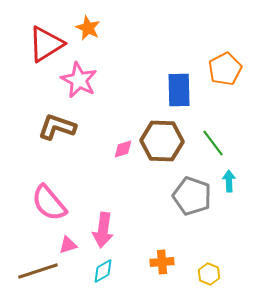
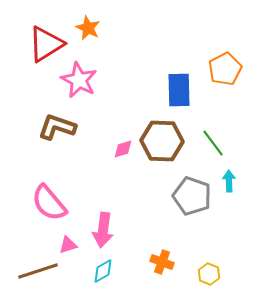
orange cross: rotated 25 degrees clockwise
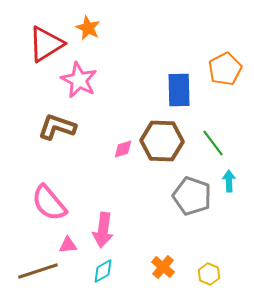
pink triangle: rotated 12 degrees clockwise
orange cross: moved 1 px right, 5 px down; rotated 20 degrees clockwise
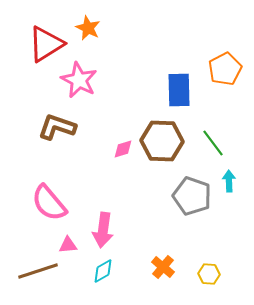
yellow hexagon: rotated 20 degrees counterclockwise
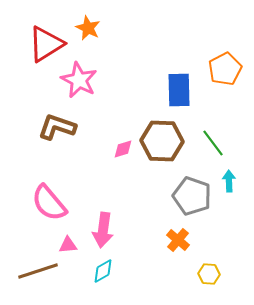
orange cross: moved 15 px right, 27 px up
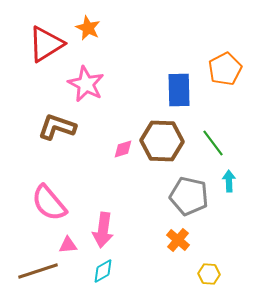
pink star: moved 7 px right, 4 px down
gray pentagon: moved 3 px left; rotated 6 degrees counterclockwise
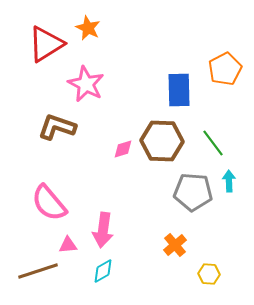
gray pentagon: moved 4 px right, 4 px up; rotated 9 degrees counterclockwise
orange cross: moved 3 px left, 5 px down; rotated 10 degrees clockwise
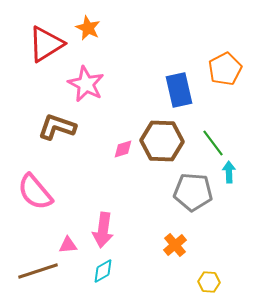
blue rectangle: rotated 12 degrees counterclockwise
cyan arrow: moved 9 px up
pink semicircle: moved 14 px left, 11 px up
yellow hexagon: moved 8 px down
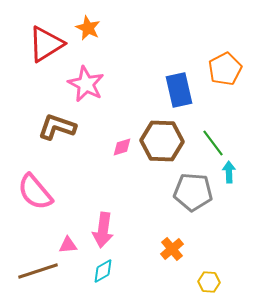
pink diamond: moved 1 px left, 2 px up
orange cross: moved 3 px left, 4 px down
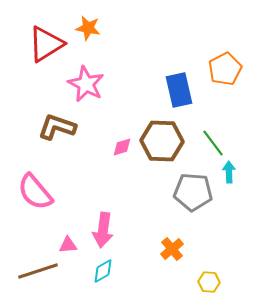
orange star: rotated 15 degrees counterclockwise
